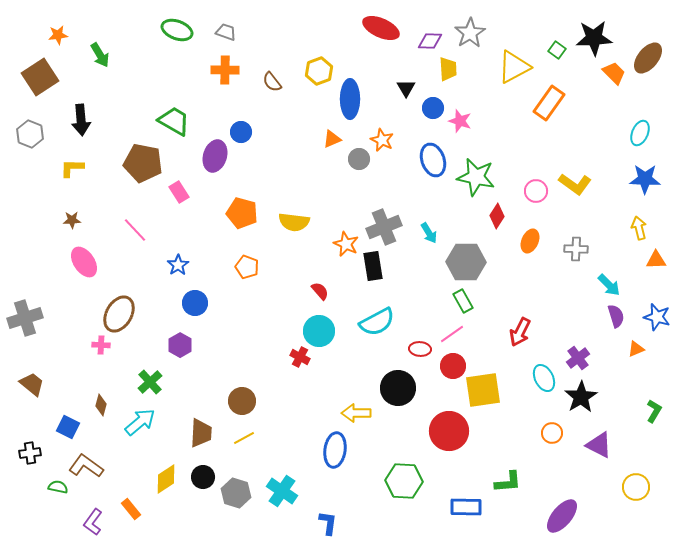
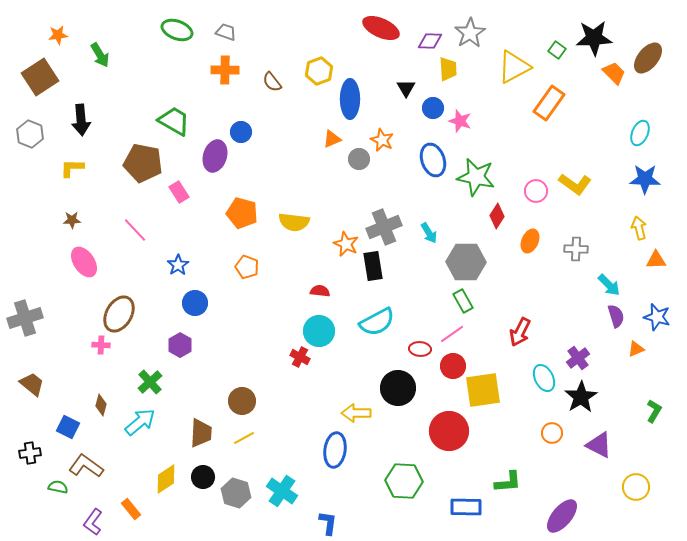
red semicircle at (320, 291): rotated 42 degrees counterclockwise
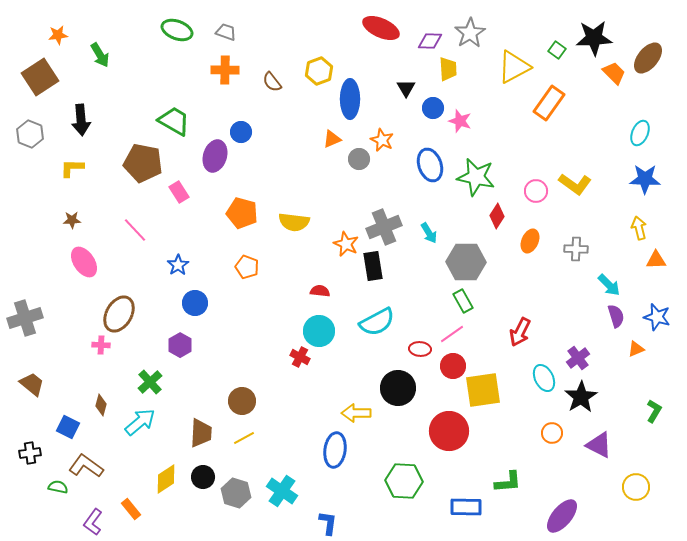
blue ellipse at (433, 160): moved 3 px left, 5 px down
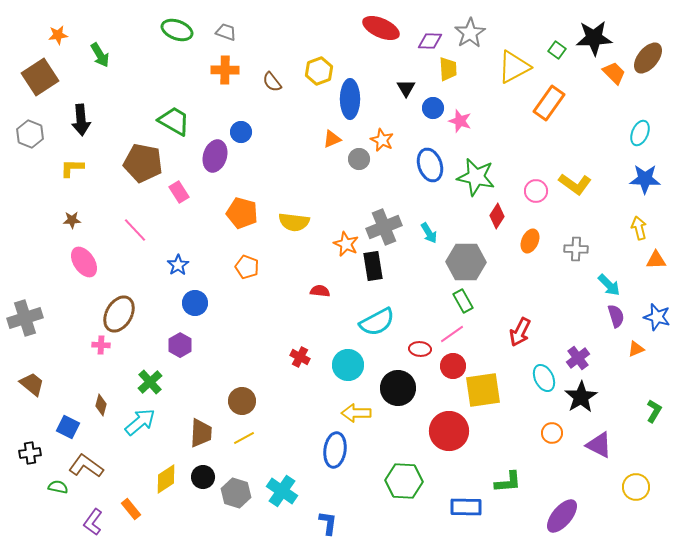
cyan circle at (319, 331): moved 29 px right, 34 px down
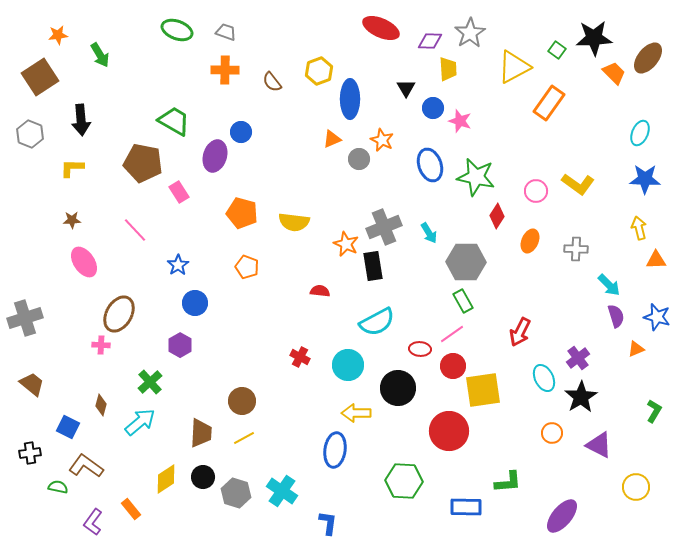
yellow L-shape at (575, 184): moved 3 px right
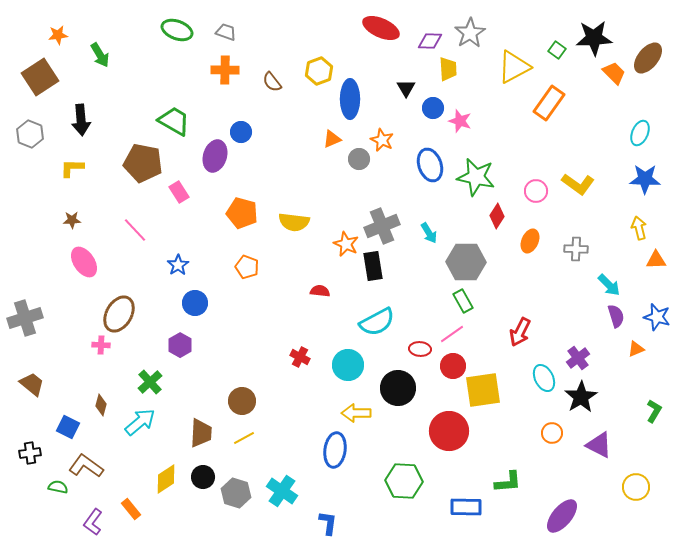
gray cross at (384, 227): moved 2 px left, 1 px up
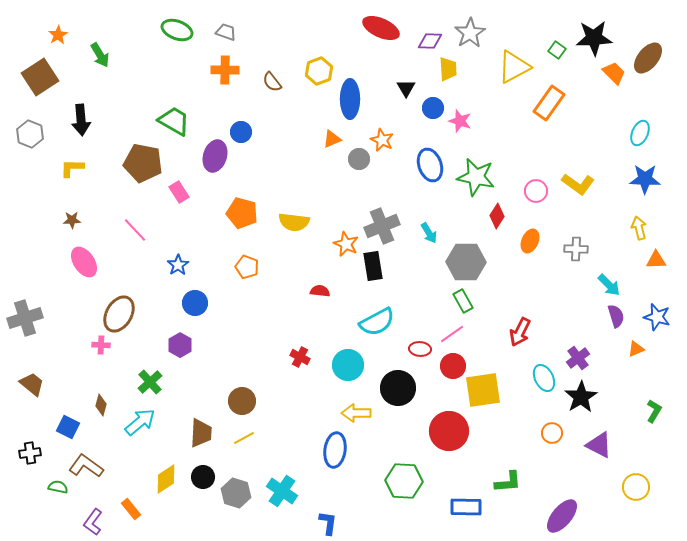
orange star at (58, 35): rotated 24 degrees counterclockwise
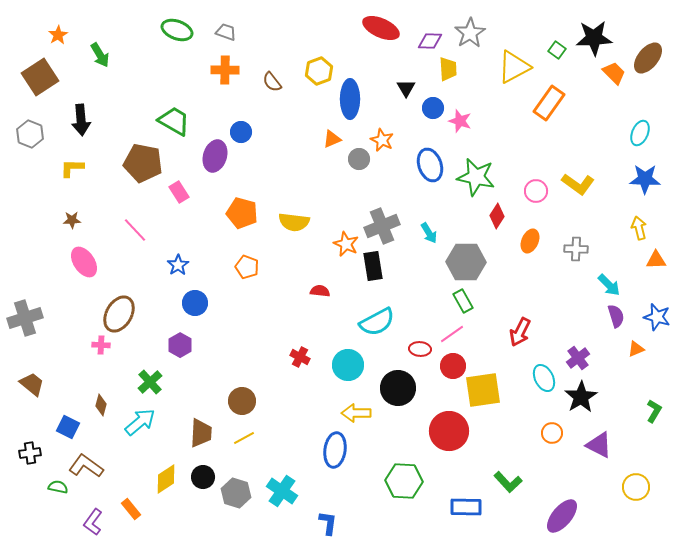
green L-shape at (508, 482): rotated 52 degrees clockwise
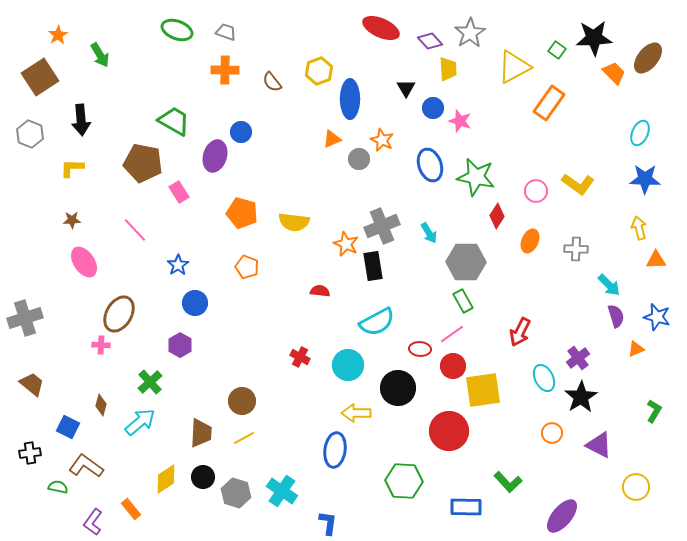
purple diamond at (430, 41): rotated 45 degrees clockwise
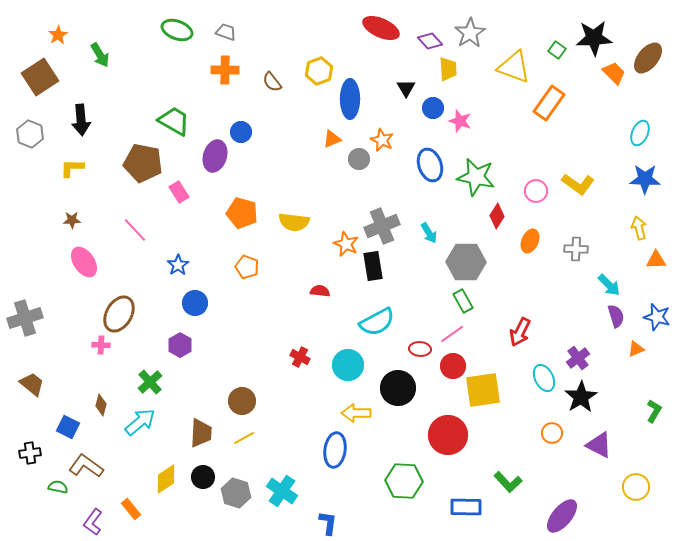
yellow triangle at (514, 67): rotated 48 degrees clockwise
red circle at (449, 431): moved 1 px left, 4 px down
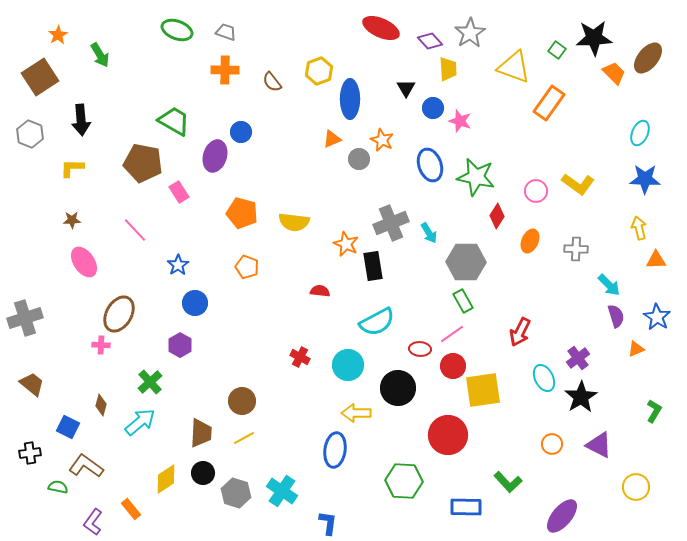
gray cross at (382, 226): moved 9 px right, 3 px up
blue star at (657, 317): rotated 16 degrees clockwise
orange circle at (552, 433): moved 11 px down
black circle at (203, 477): moved 4 px up
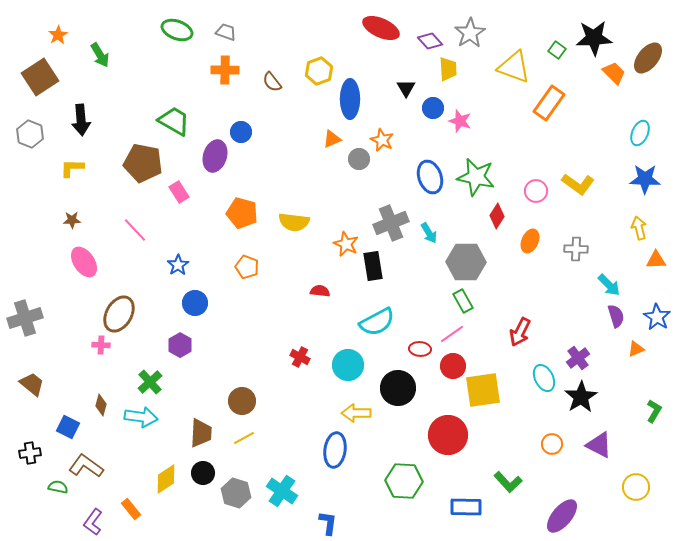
blue ellipse at (430, 165): moved 12 px down
cyan arrow at (140, 422): moved 1 px right, 5 px up; rotated 48 degrees clockwise
